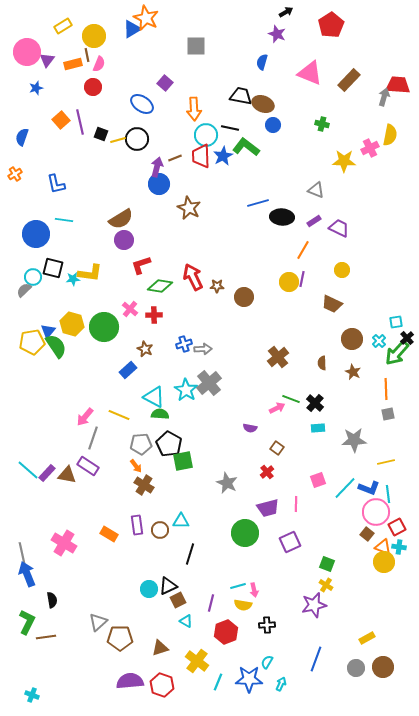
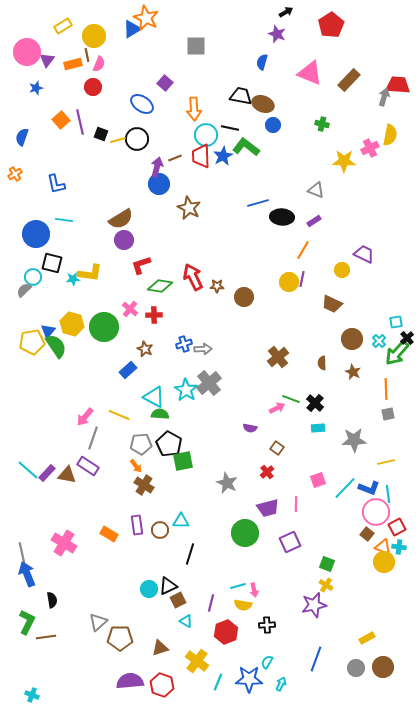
purple trapezoid at (339, 228): moved 25 px right, 26 px down
black square at (53, 268): moved 1 px left, 5 px up
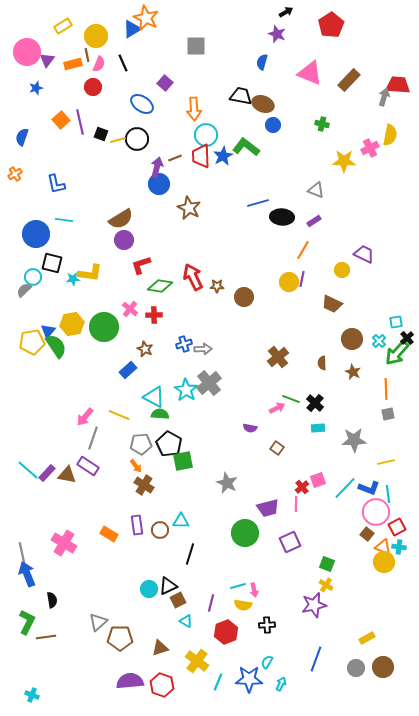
yellow circle at (94, 36): moved 2 px right
black line at (230, 128): moved 107 px left, 65 px up; rotated 54 degrees clockwise
yellow hexagon at (72, 324): rotated 25 degrees counterclockwise
red cross at (267, 472): moved 35 px right, 15 px down
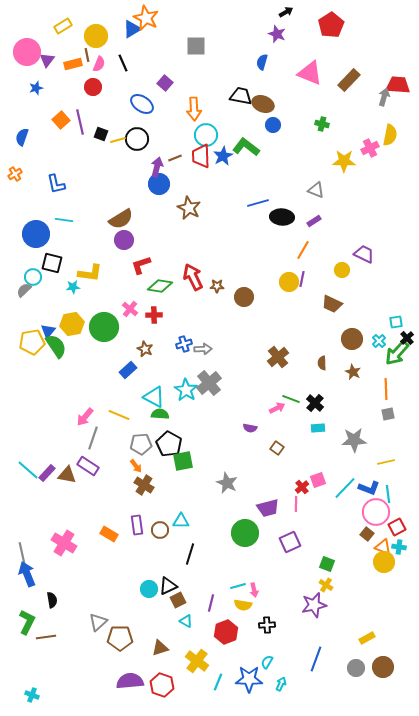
cyan star at (73, 279): moved 8 px down
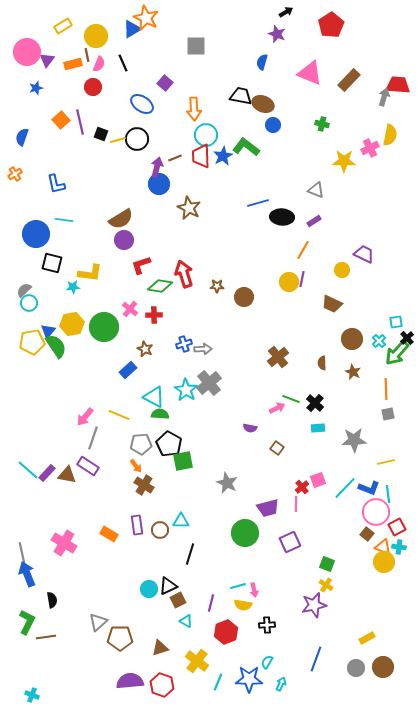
cyan circle at (33, 277): moved 4 px left, 26 px down
red arrow at (193, 277): moved 9 px left, 3 px up; rotated 8 degrees clockwise
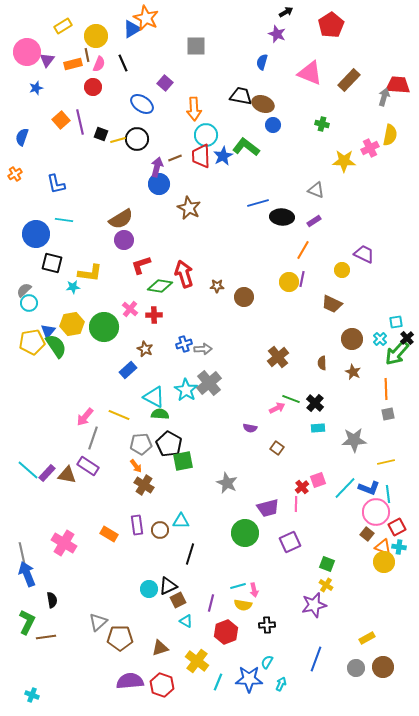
cyan cross at (379, 341): moved 1 px right, 2 px up
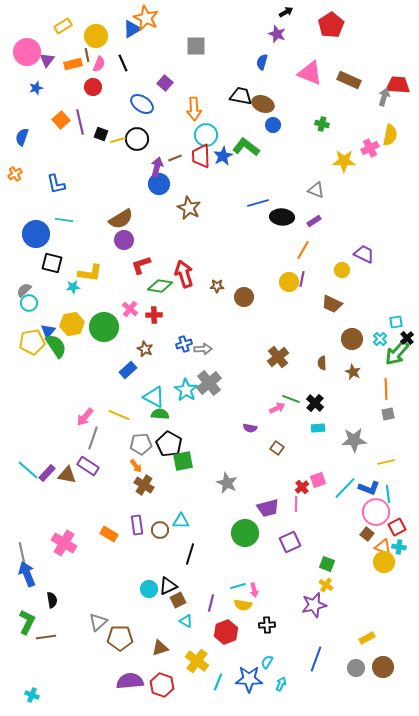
brown rectangle at (349, 80): rotated 70 degrees clockwise
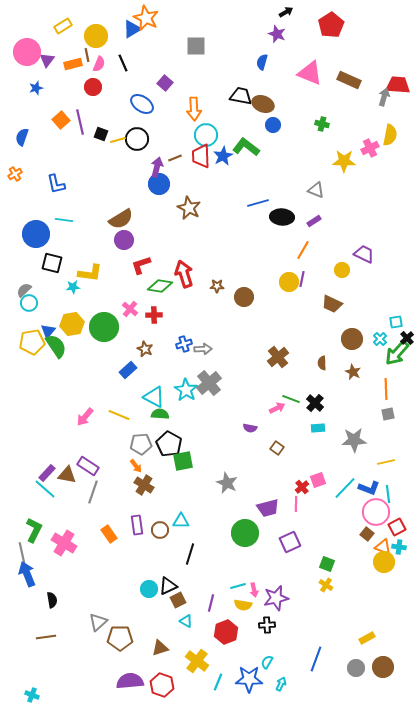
gray line at (93, 438): moved 54 px down
cyan line at (28, 470): moved 17 px right, 19 px down
orange rectangle at (109, 534): rotated 24 degrees clockwise
purple star at (314, 605): moved 38 px left, 7 px up
green L-shape at (27, 622): moved 7 px right, 92 px up
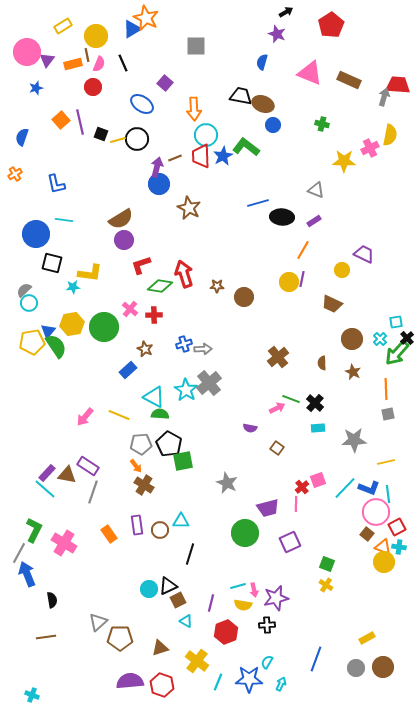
gray line at (22, 553): moved 3 px left; rotated 40 degrees clockwise
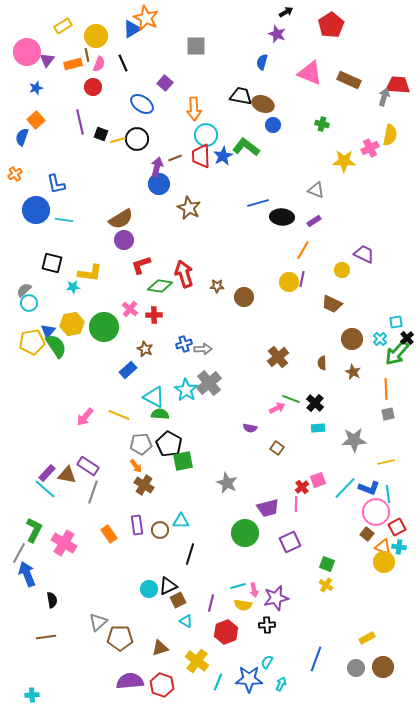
orange square at (61, 120): moved 25 px left
blue circle at (36, 234): moved 24 px up
cyan cross at (32, 695): rotated 24 degrees counterclockwise
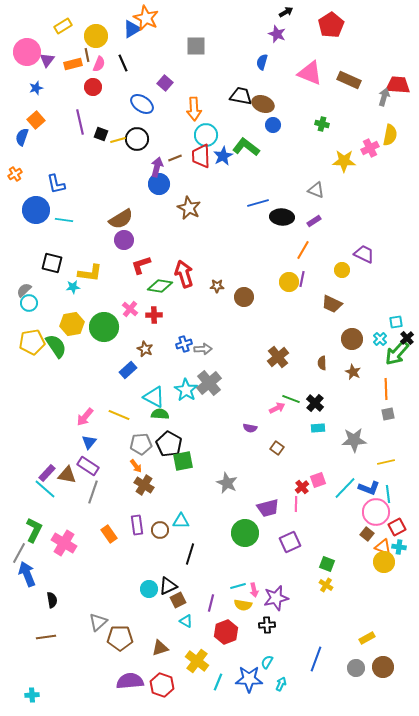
blue triangle at (48, 331): moved 41 px right, 111 px down
